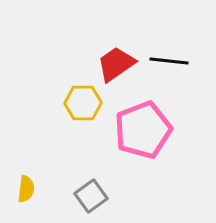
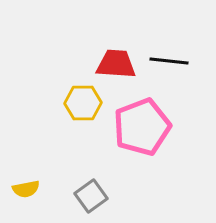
red trapezoid: rotated 39 degrees clockwise
pink pentagon: moved 1 px left, 3 px up
yellow semicircle: rotated 72 degrees clockwise
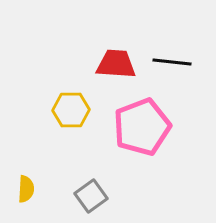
black line: moved 3 px right, 1 px down
yellow hexagon: moved 12 px left, 7 px down
yellow semicircle: rotated 76 degrees counterclockwise
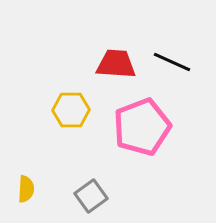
black line: rotated 18 degrees clockwise
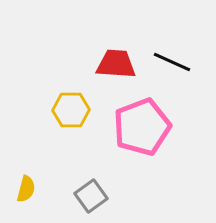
yellow semicircle: rotated 12 degrees clockwise
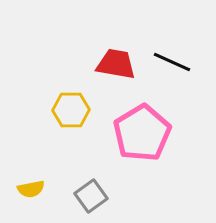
red trapezoid: rotated 6 degrees clockwise
pink pentagon: moved 6 px down; rotated 10 degrees counterclockwise
yellow semicircle: moved 5 px right; rotated 64 degrees clockwise
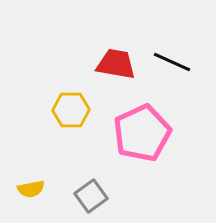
pink pentagon: rotated 6 degrees clockwise
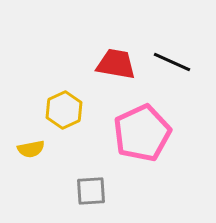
yellow hexagon: moved 7 px left; rotated 24 degrees counterclockwise
yellow semicircle: moved 40 px up
gray square: moved 5 px up; rotated 32 degrees clockwise
